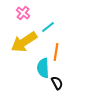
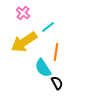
cyan semicircle: rotated 30 degrees counterclockwise
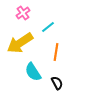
pink cross: rotated 16 degrees clockwise
yellow arrow: moved 4 px left, 1 px down
cyan semicircle: moved 10 px left, 4 px down
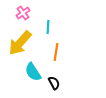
cyan line: rotated 48 degrees counterclockwise
yellow arrow: rotated 16 degrees counterclockwise
black semicircle: moved 3 px left
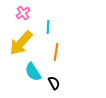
yellow arrow: moved 1 px right
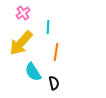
black semicircle: rotated 16 degrees clockwise
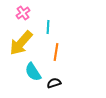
black semicircle: rotated 96 degrees counterclockwise
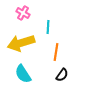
pink cross: rotated 24 degrees counterclockwise
yellow arrow: rotated 32 degrees clockwise
cyan semicircle: moved 10 px left, 2 px down
black semicircle: moved 8 px right, 8 px up; rotated 144 degrees clockwise
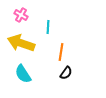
pink cross: moved 2 px left, 2 px down
yellow arrow: rotated 36 degrees clockwise
orange line: moved 5 px right
black semicircle: moved 4 px right, 2 px up
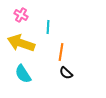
black semicircle: rotated 96 degrees clockwise
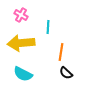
yellow arrow: rotated 24 degrees counterclockwise
cyan semicircle: rotated 30 degrees counterclockwise
